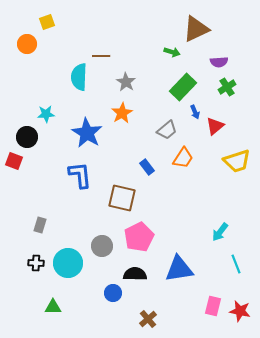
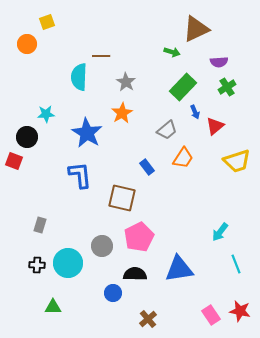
black cross: moved 1 px right, 2 px down
pink rectangle: moved 2 px left, 9 px down; rotated 48 degrees counterclockwise
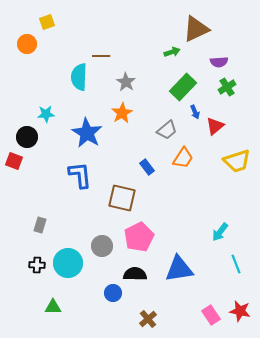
green arrow: rotated 35 degrees counterclockwise
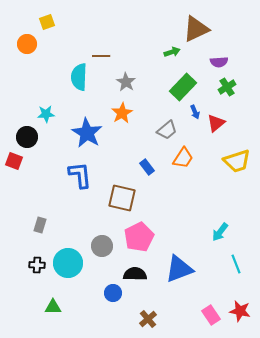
red triangle: moved 1 px right, 3 px up
blue triangle: rotated 12 degrees counterclockwise
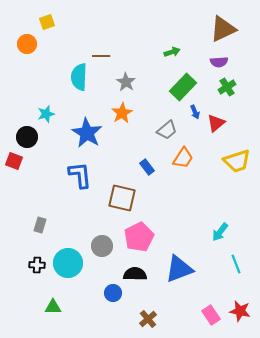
brown triangle: moved 27 px right
cyan star: rotated 12 degrees counterclockwise
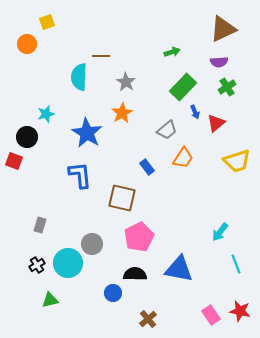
gray circle: moved 10 px left, 2 px up
black cross: rotated 35 degrees counterclockwise
blue triangle: rotated 32 degrees clockwise
green triangle: moved 3 px left, 7 px up; rotated 12 degrees counterclockwise
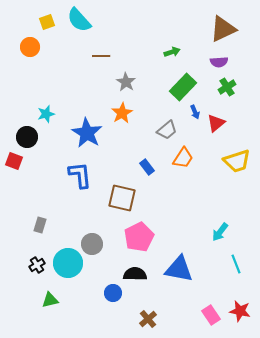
orange circle: moved 3 px right, 3 px down
cyan semicircle: moved 57 px up; rotated 44 degrees counterclockwise
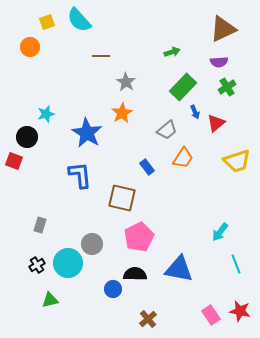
blue circle: moved 4 px up
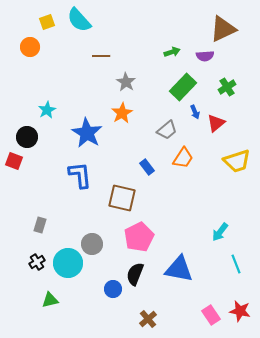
purple semicircle: moved 14 px left, 6 px up
cyan star: moved 1 px right, 4 px up; rotated 12 degrees counterclockwise
black cross: moved 3 px up
black semicircle: rotated 70 degrees counterclockwise
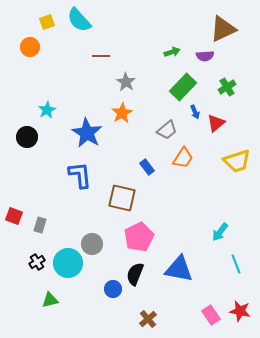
red square: moved 55 px down
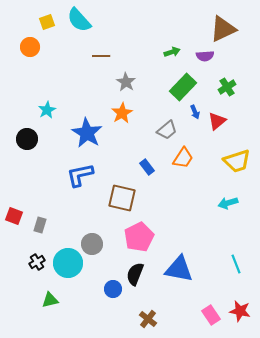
red triangle: moved 1 px right, 2 px up
black circle: moved 2 px down
blue L-shape: rotated 96 degrees counterclockwise
cyan arrow: moved 8 px right, 29 px up; rotated 36 degrees clockwise
brown cross: rotated 12 degrees counterclockwise
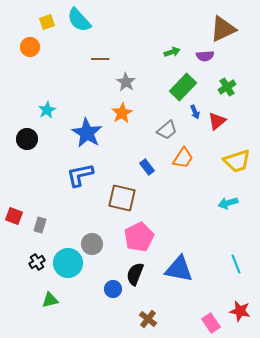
brown line: moved 1 px left, 3 px down
pink rectangle: moved 8 px down
